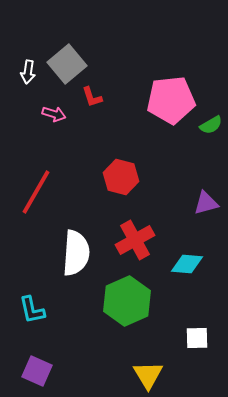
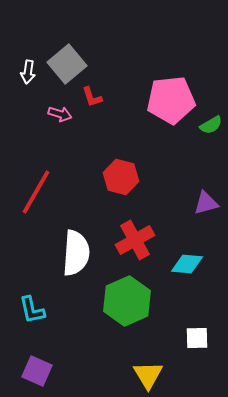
pink arrow: moved 6 px right
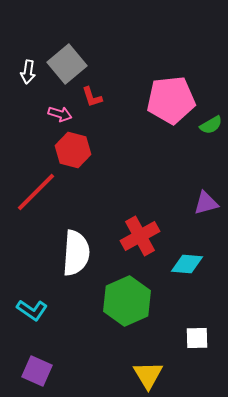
red hexagon: moved 48 px left, 27 px up
red line: rotated 15 degrees clockwise
red cross: moved 5 px right, 4 px up
cyan L-shape: rotated 44 degrees counterclockwise
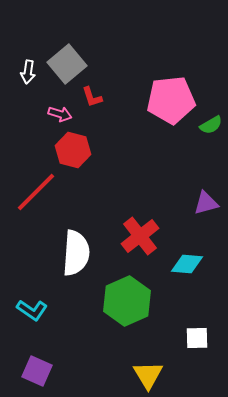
red cross: rotated 9 degrees counterclockwise
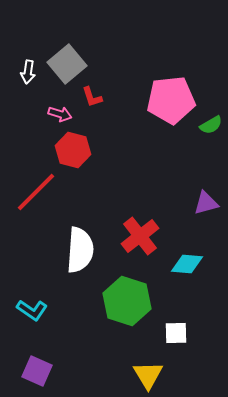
white semicircle: moved 4 px right, 3 px up
green hexagon: rotated 18 degrees counterclockwise
white square: moved 21 px left, 5 px up
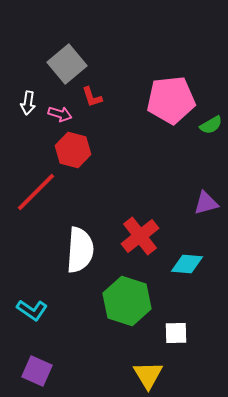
white arrow: moved 31 px down
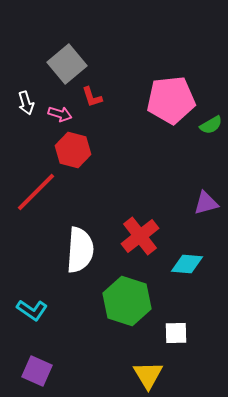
white arrow: moved 2 px left; rotated 25 degrees counterclockwise
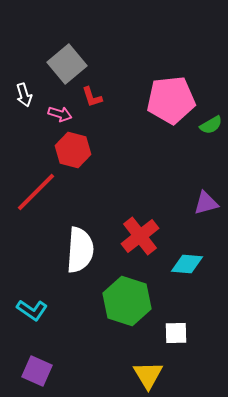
white arrow: moved 2 px left, 8 px up
